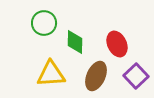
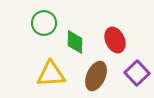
red ellipse: moved 2 px left, 4 px up
purple square: moved 1 px right, 3 px up
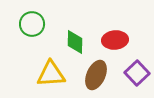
green circle: moved 12 px left, 1 px down
red ellipse: rotated 70 degrees counterclockwise
brown ellipse: moved 1 px up
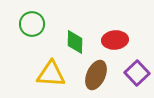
yellow triangle: rotated 8 degrees clockwise
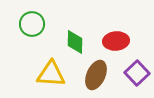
red ellipse: moved 1 px right, 1 px down
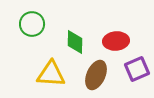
purple square: moved 4 px up; rotated 20 degrees clockwise
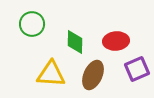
brown ellipse: moved 3 px left
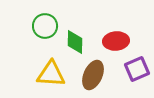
green circle: moved 13 px right, 2 px down
